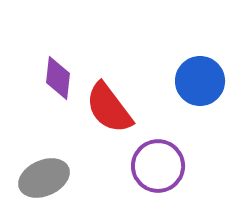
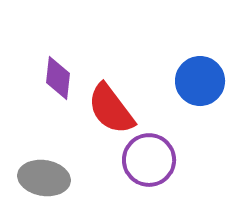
red semicircle: moved 2 px right, 1 px down
purple circle: moved 9 px left, 6 px up
gray ellipse: rotated 33 degrees clockwise
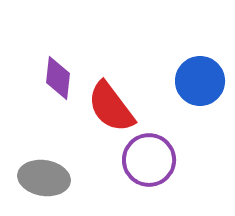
red semicircle: moved 2 px up
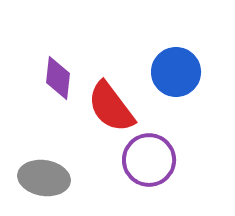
blue circle: moved 24 px left, 9 px up
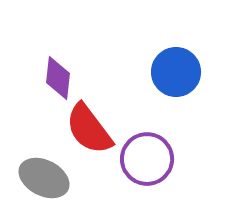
red semicircle: moved 22 px left, 22 px down
purple circle: moved 2 px left, 1 px up
gray ellipse: rotated 18 degrees clockwise
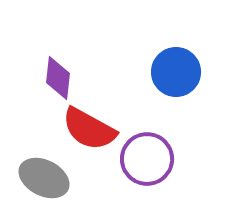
red semicircle: rotated 24 degrees counterclockwise
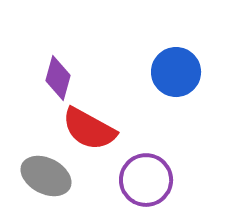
purple diamond: rotated 9 degrees clockwise
purple circle: moved 1 px left, 21 px down
gray ellipse: moved 2 px right, 2 px up
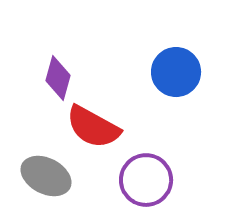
red semicircle: moved 4 px right, 2 px up
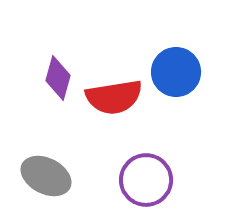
red semicircle: moved 21 px right, 30 px up; rotated 38 degrees counterclockwise
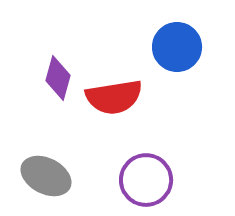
blue circle: moved 1 px right, 25 px up
